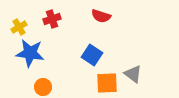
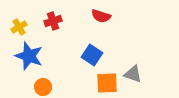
red cross: moved 1 px right, 2 px down
blue star: moved 1 px left, 3 px down; rotated 12 degrees clockwise
gray triangle: rotated 18 degrees counterclockwise
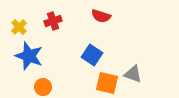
yellow cross: rotated 14 degrees counterclockwise
orange square: rotated 15 degrees clockwise
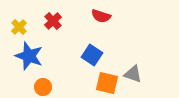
red cross: rotated 24 degrees counterclockwise
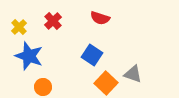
red semicircle: moved 1 px left, 2 px down
orange square: moved 1 px left; rotated 30 degrees clockwise
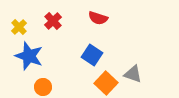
red semicircle: moved 2 px left
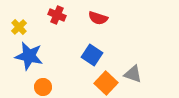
red cross: moved 4 px right, 6 px up; rotated 24 degrees counterclockwise
blue star: rotated 8 degrees counterclockwise
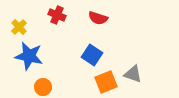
orange square: moved 1 px up; rotated 25 degrees clockwise
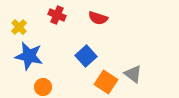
blue square: moved 6 px left, 1 px down; rotated 15 degrees clockwise
gray triangle: rotated 18 degrees clockwise
orange square: rotated 35 degrees counterclockwise
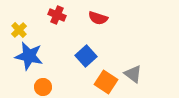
yellow cross: moved 3 px down
